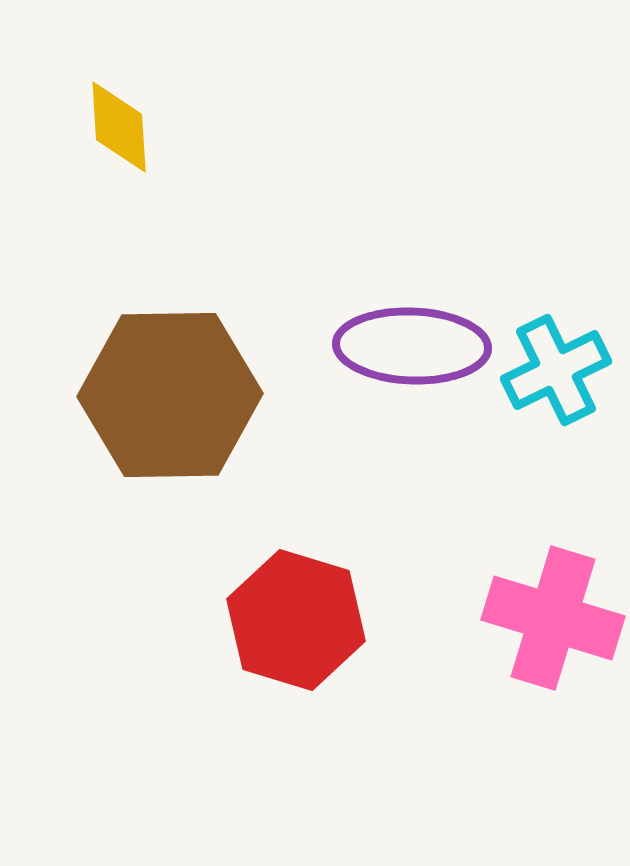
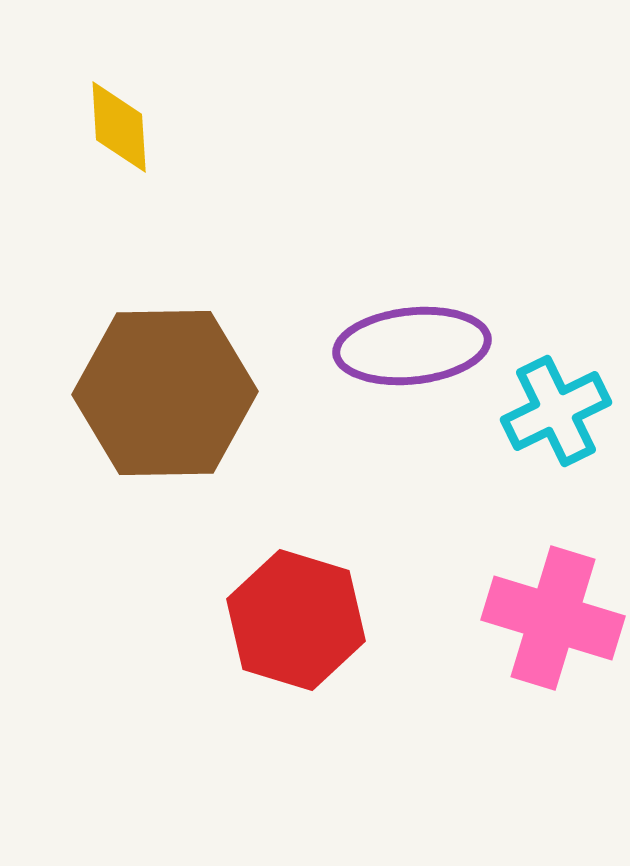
purple ellipse: rotated 8 degrees counterclockwise
cyan cross: moved 41 px down
brown hexagon: moved 5 px left, 2 px up
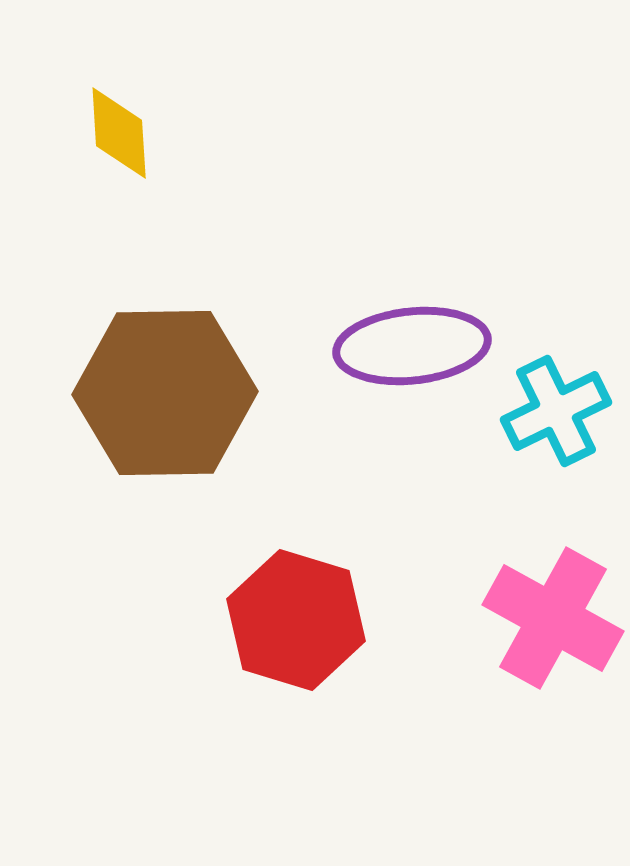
yellow diamond: moved 6 px down
pink cross: rotated 12 degrees clockwise
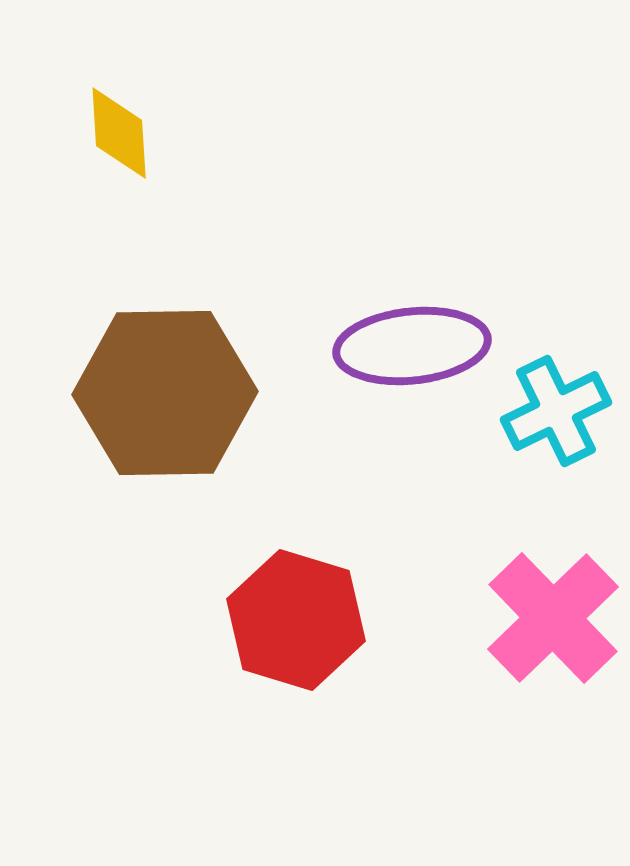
pink cross: rotated 17 degrees clockwise
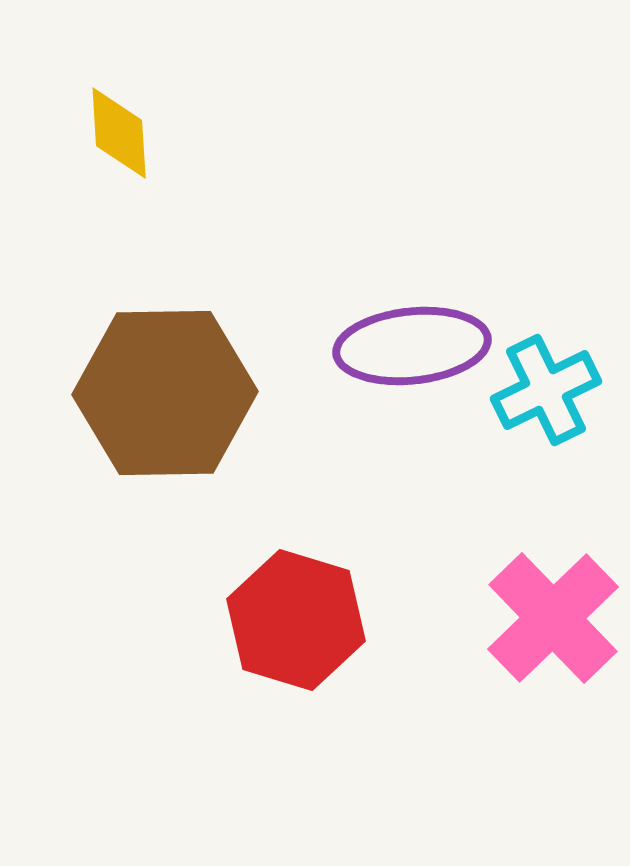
cyan cross: moved 10 px left, 21 px up
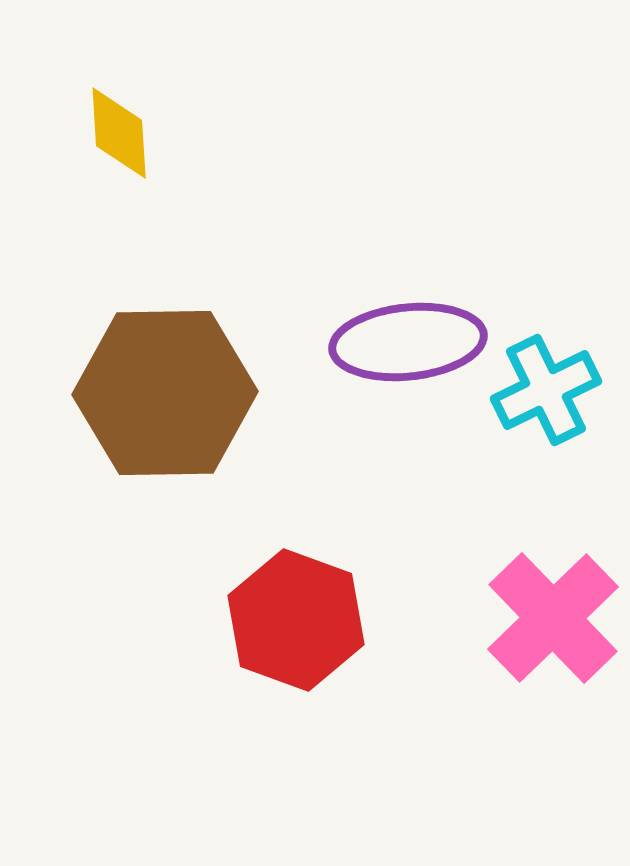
purple ellipse: moved 4 px left, 4 px up
red hexagon: rotated 3 degrees clockwise
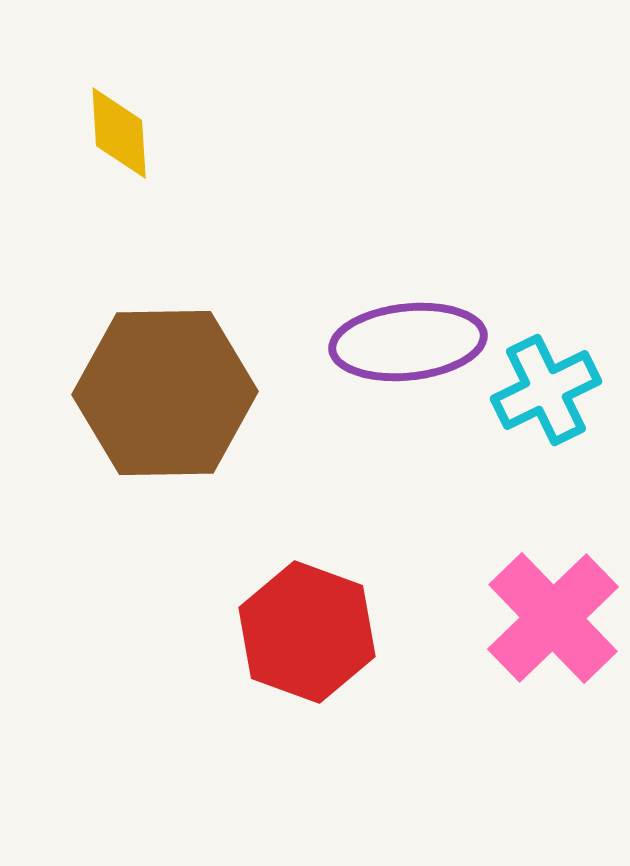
red hexagon: moved 11 px right, 12 px down
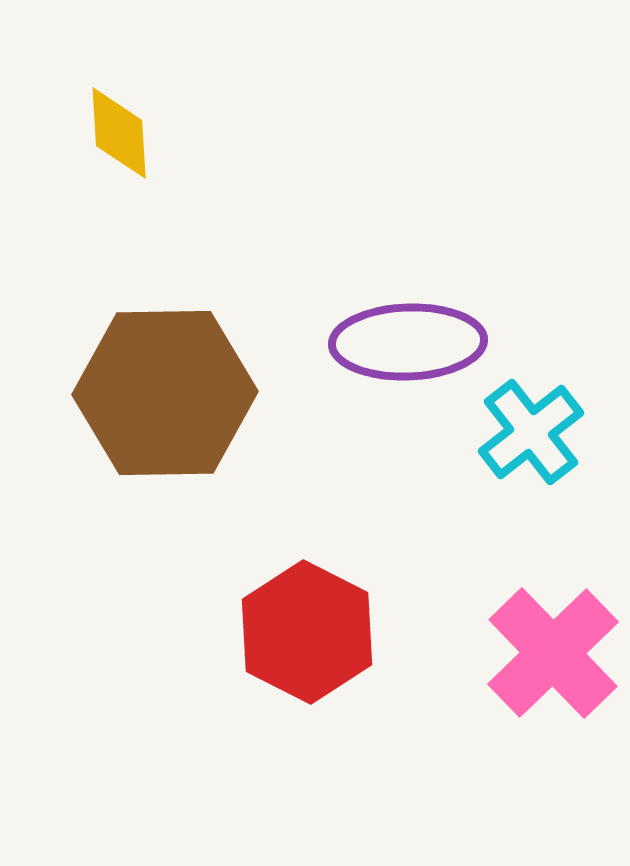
purple ellipse: rotated 4 degrees clockwise
cyan cross: moved 15 px left, 42 px down; rotated 12 degrees counterclockwise
pink cross: moved 35 px down
red hexagon: rotated 7 degrees clockwise
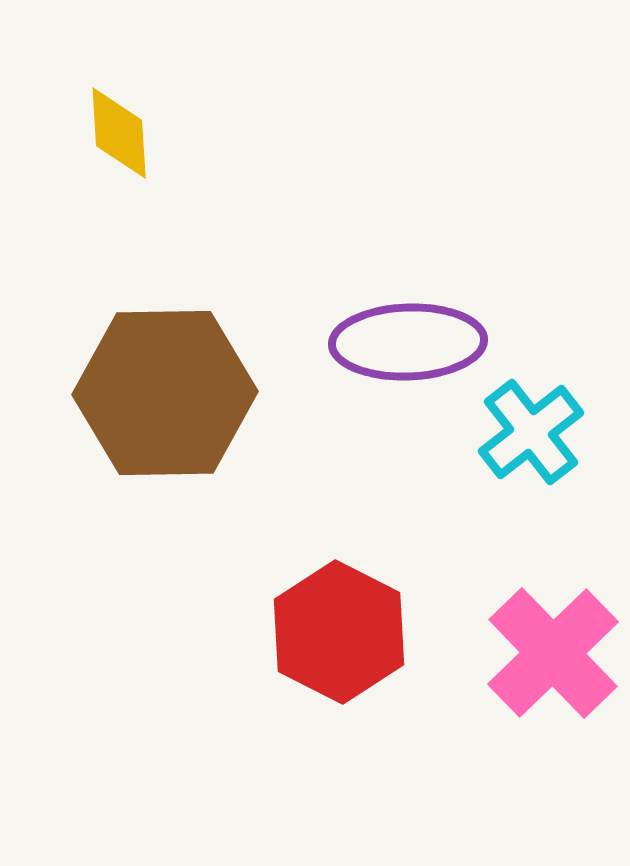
red hexagon: moved 32 px right
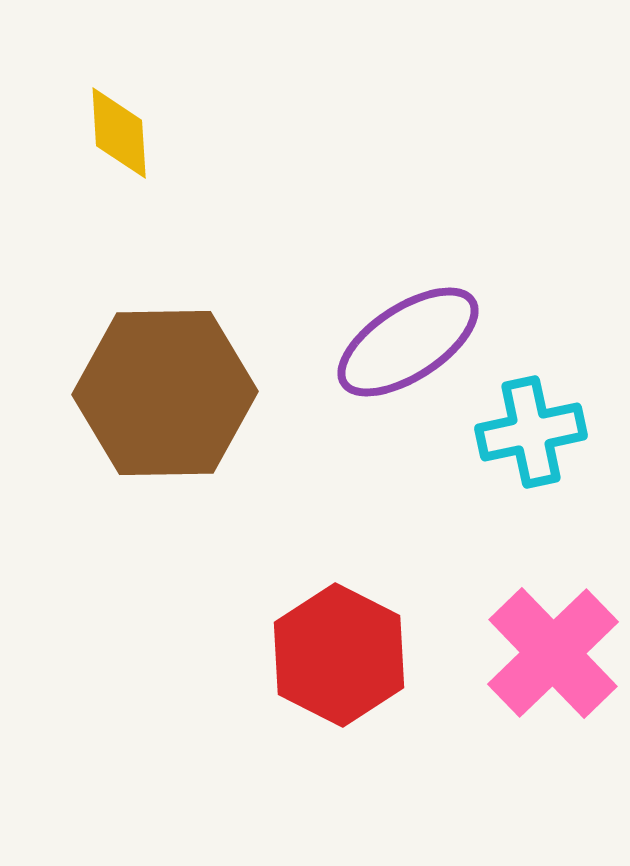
purple ellipse: rotated 31 degrees counterclockwise
cyan cross: rotated 26 degrees clockwise
red hexagon: moved 23 px down
